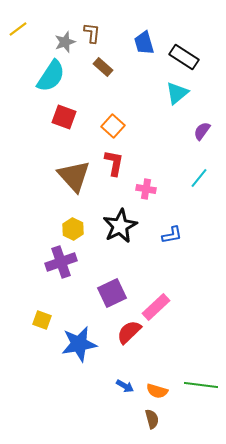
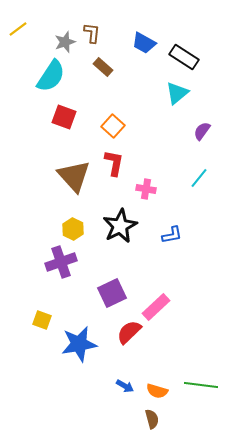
blue trapezoid: rotated 45 degrees counterclockwise
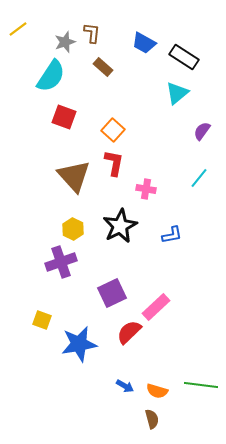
orange square: moved 4 px down
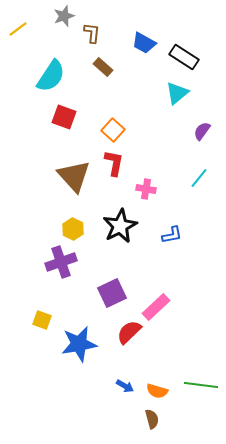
gray star: moved 1 px left, 26 px up
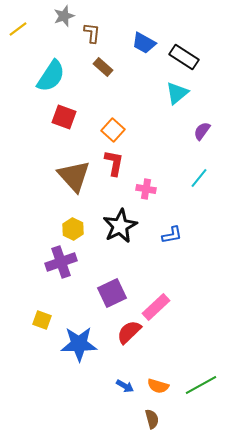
blue star: rotated 9 degrees clockwise
green line: rotated 36 degrees counterclockwise
orange semicircle: moved 1 px right, 5 px up
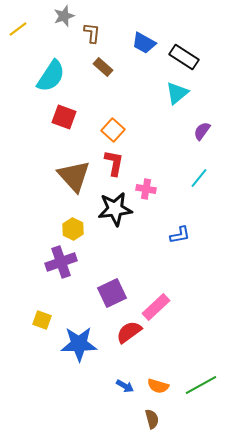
black star: moved 5 px left, 17 px up; rotated 20 degrees clockwise
blue L-shape: moved 8 px right
red semicircle: rotated 8 degrees clockwise
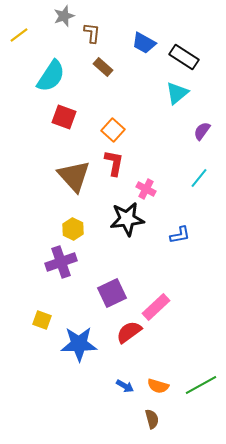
yellow line: moved 1 px right, 6 px down
pink cross: rotated 18 degrees clockwise
black star: moved 12 px right, 10 px down
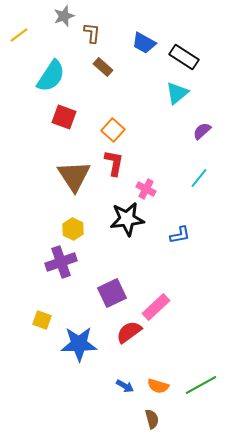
purple semicircle: rotated 12 degrees clockwise
brown triangle: rotated 9 degrees clockwise
